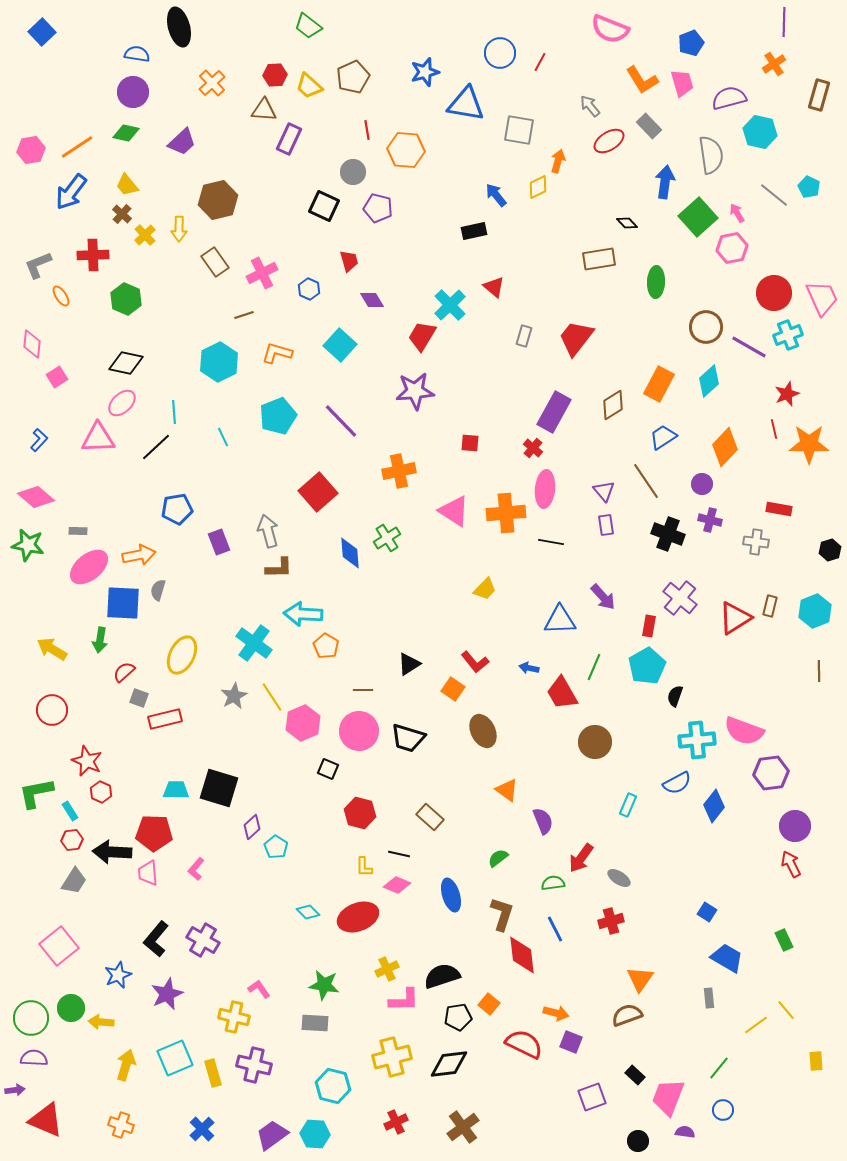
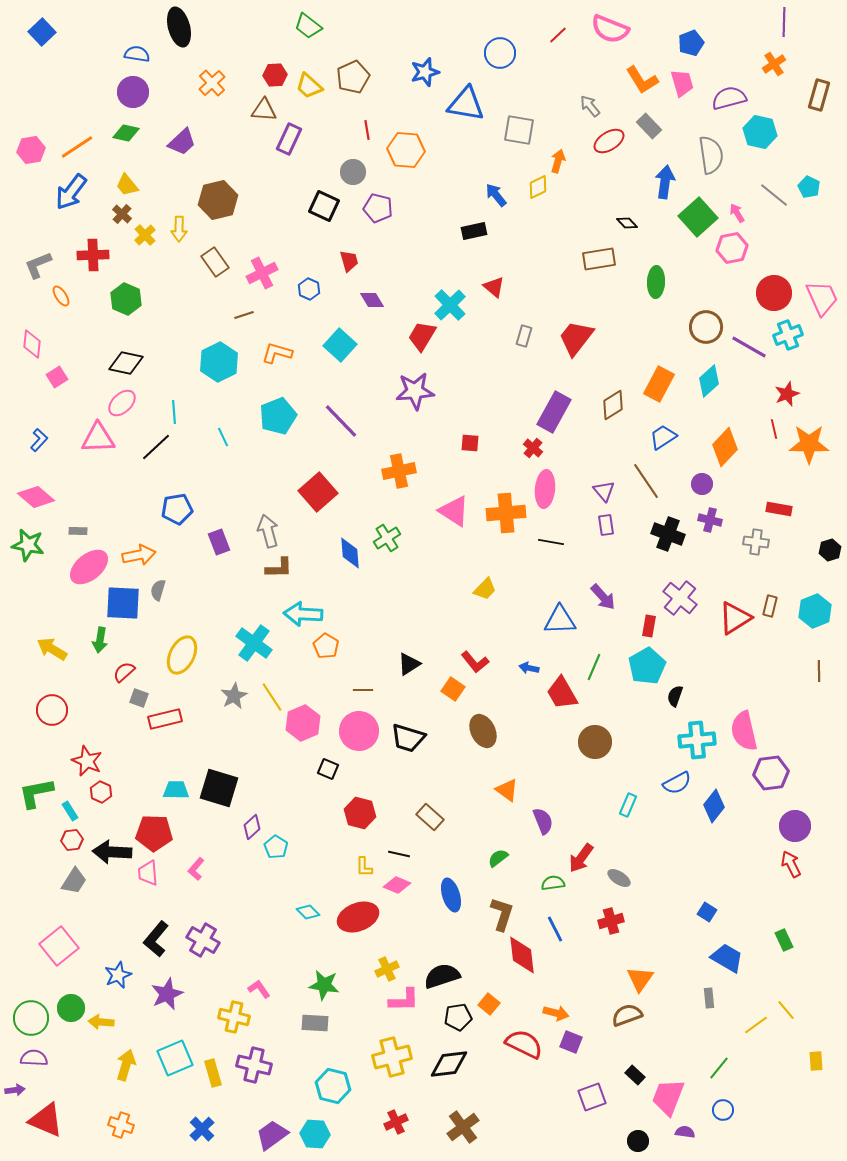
red line at (540, 62): moved 18 px right, 27 px up; rotated 18 degrees clockwise
pink semicircle at (744, 731): rotated 57 degrees clockwise
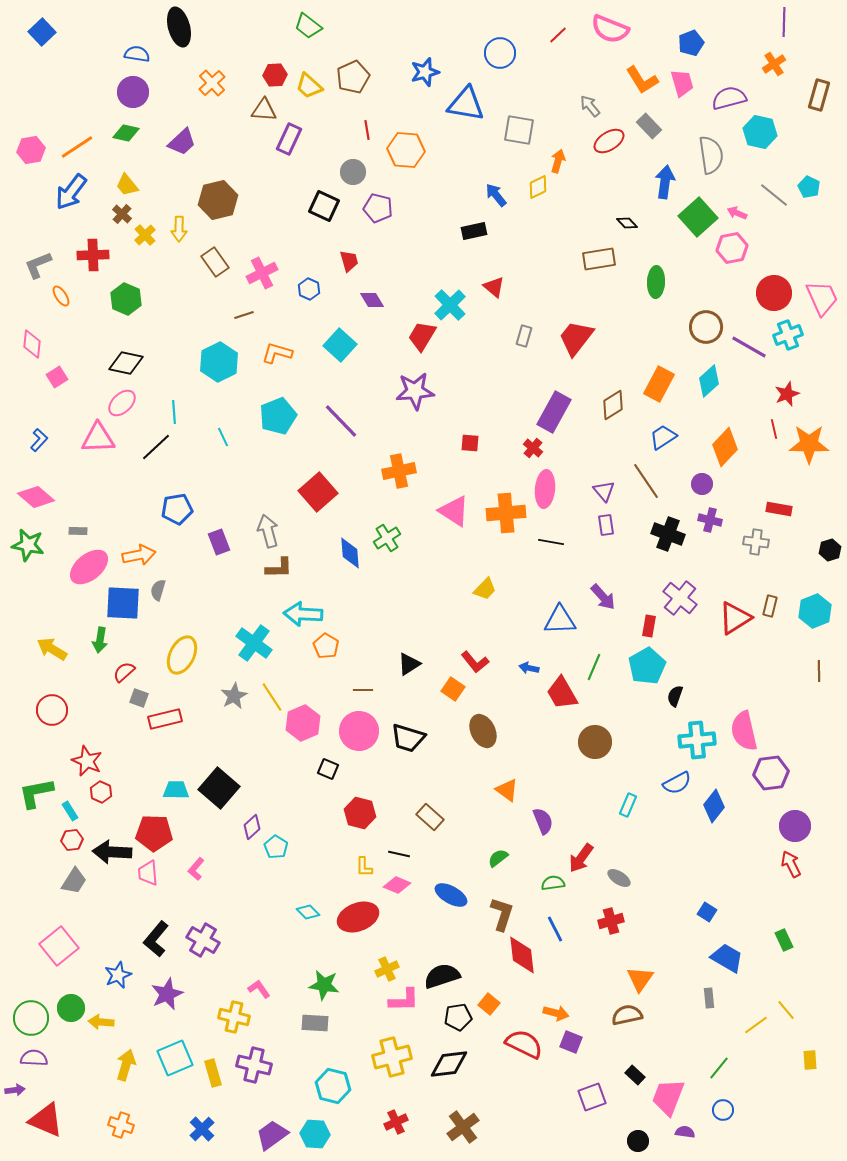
pink arrow at (737, 213): rotated 36 degrees counterclockwise
black square at (219, 788): rotated 24 degrees clockwise
blue ellipse at (451, 895): rotated 44 degrees counterclockwise
brown semicircle at (627, 1015): rotated 8 degrees clockwise
yellow rectangle at (816, 1061): moved 6 px left, 1 px up
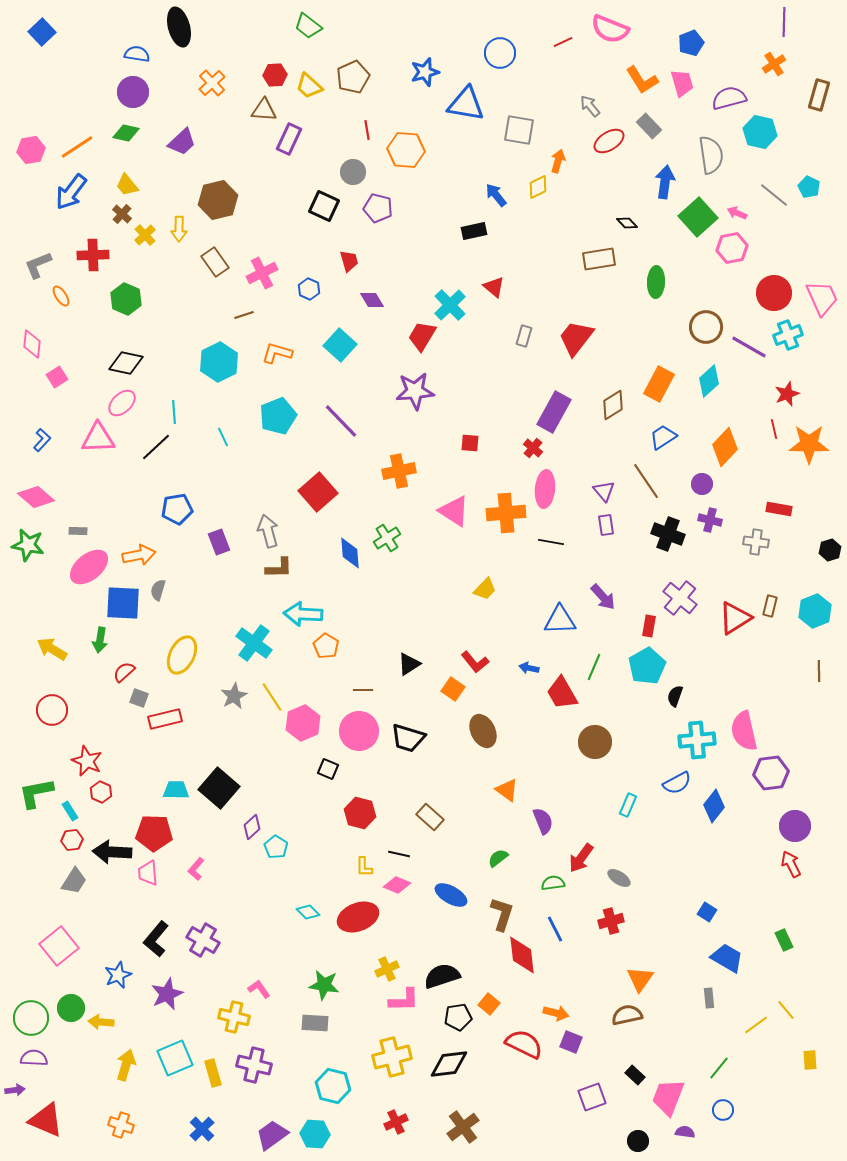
red line at (558, 35): moved 5 px right, 7 px down; rotated 18 degrees clockwise
blue L-shape at (39, 440): moved 3 px right
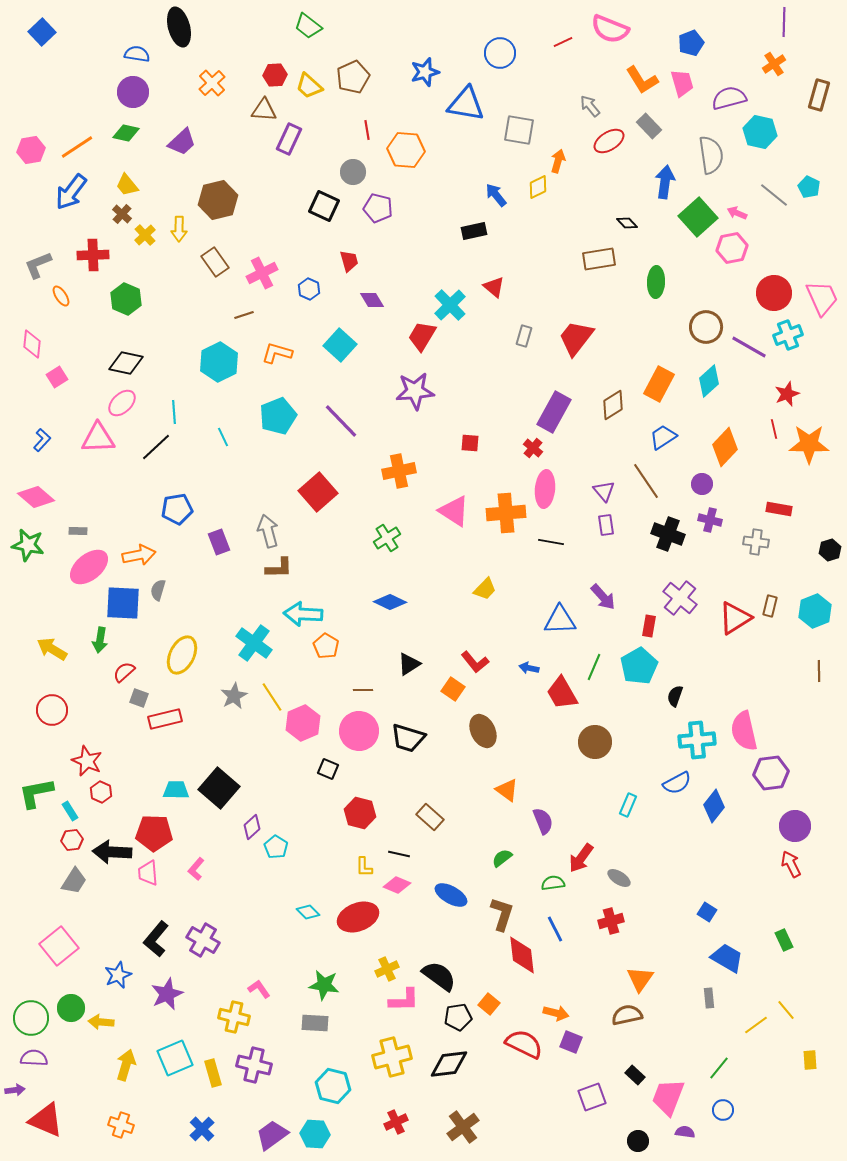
blue diamond at (350, 553): moved 40 px right, 49 px down; rotated 60 degrees counterclockwise
cyan pentagon at (647, 666): moved 8 px left
green semicircle at (498, 858): moved 4 px right
black semicircle at (442, 976): moved 3 px left; rotated 54 degrees clockwise
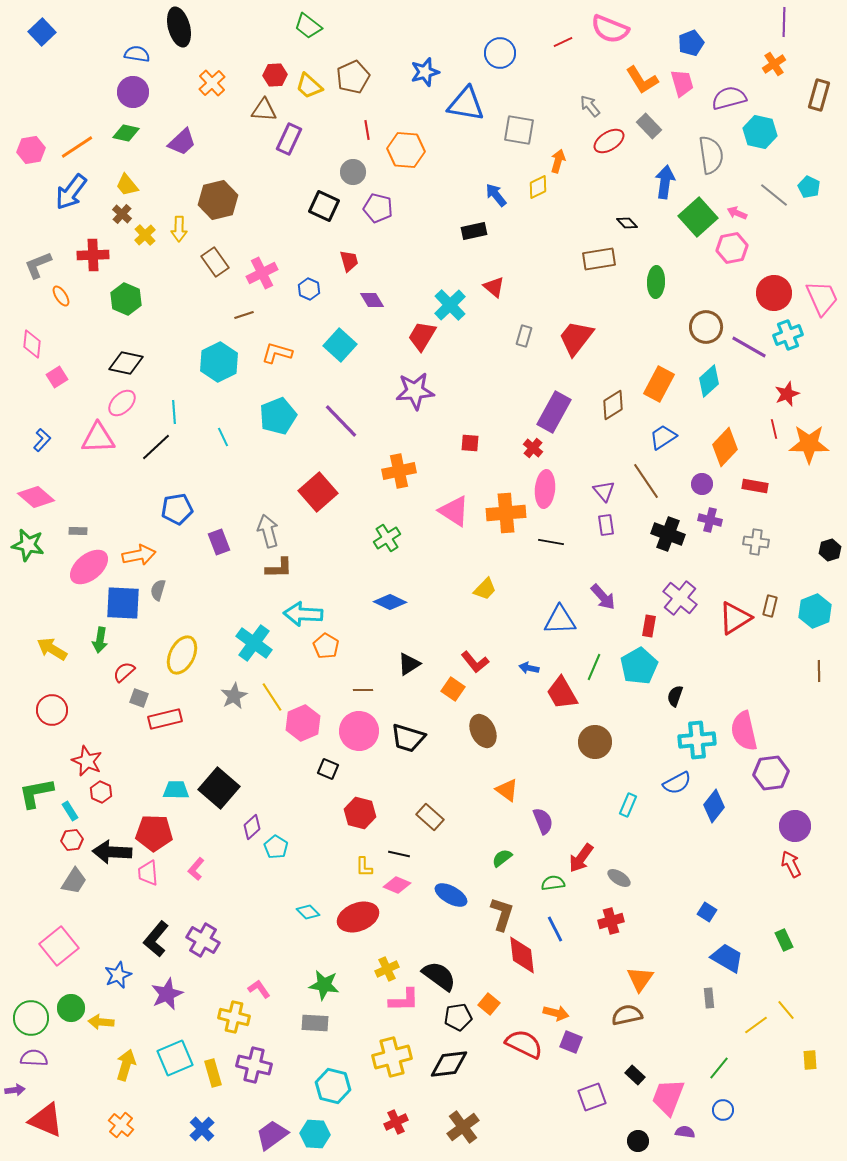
red rectangle at (779, 509): moved 24 px left, 23 px up
orange cross at (121, 1125): rotated 20 degrees clockwise
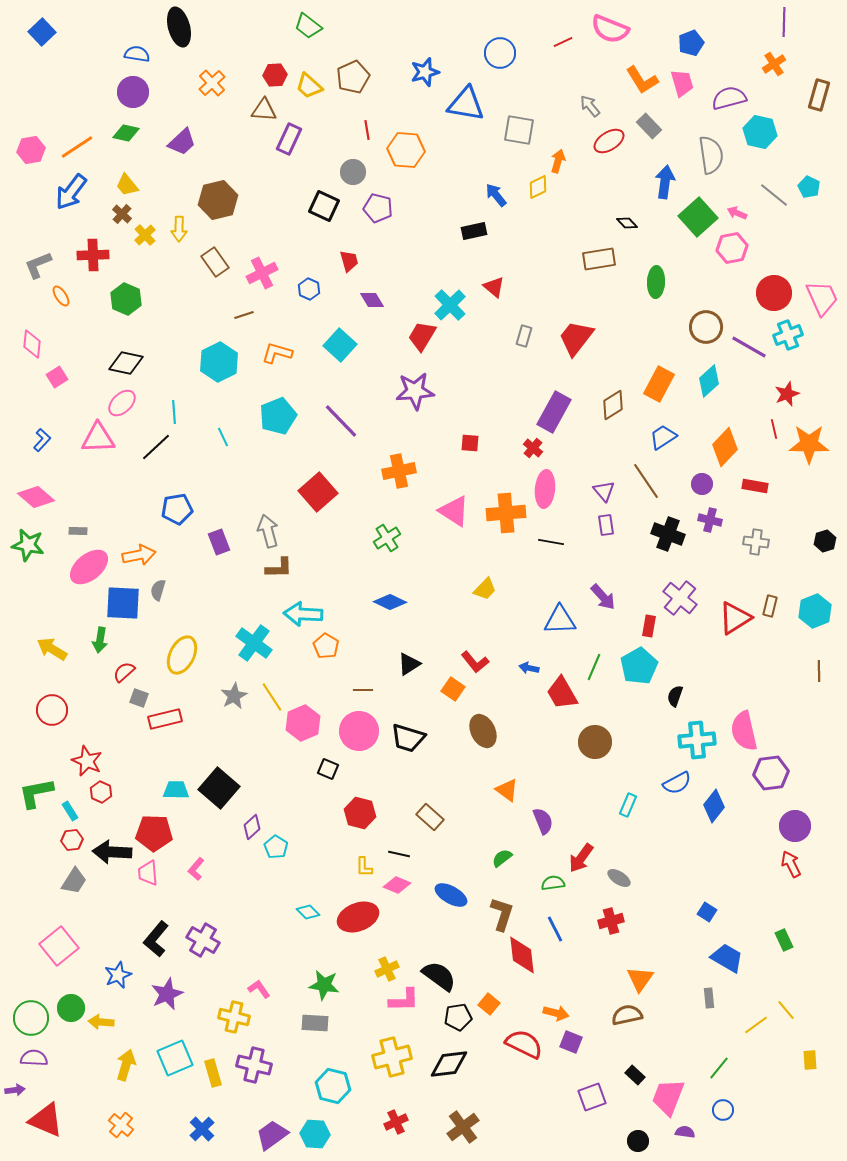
black hexagon at (830, 550): moved 5 px left, 9 px up
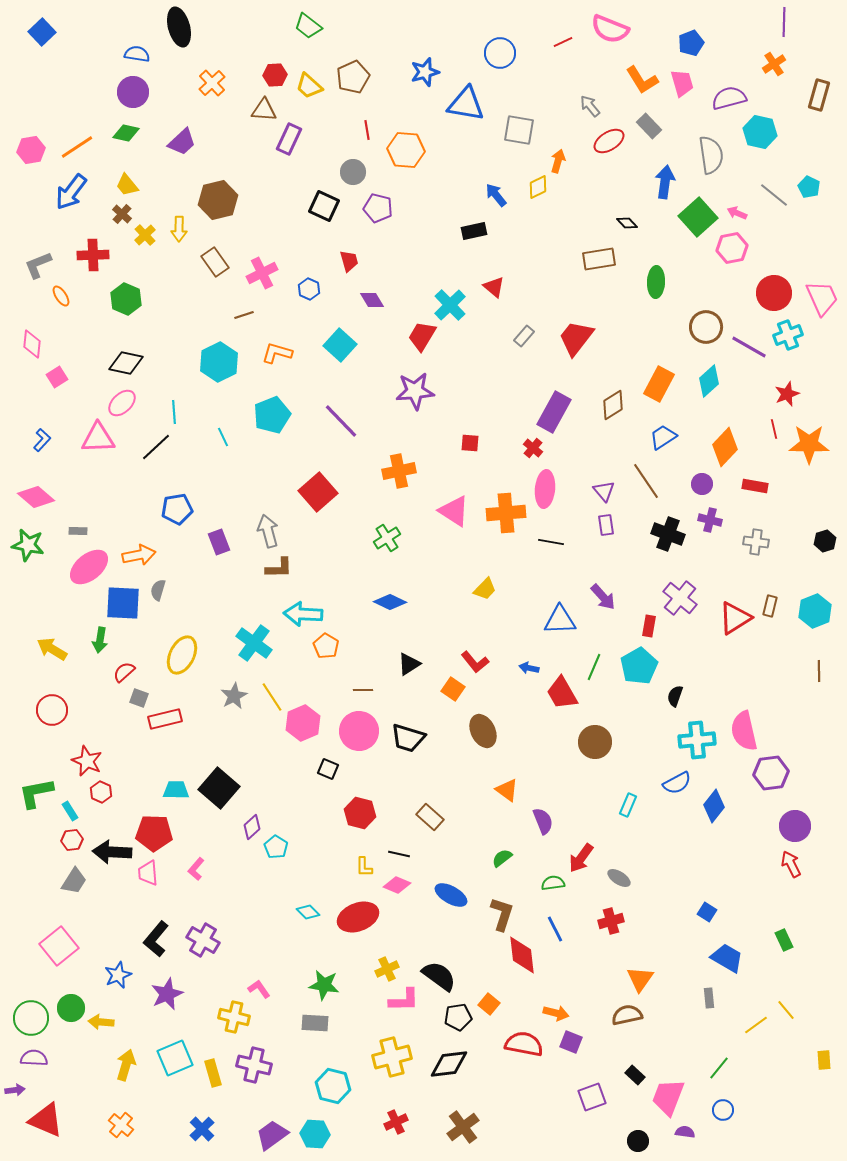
gray rectangle at (524, 336): rotated 25 degrees clockwise
cyan pentagon at (278, 416): moved 6 px left, 1 px up
red semicircle at (524, 1044): rotated 15 degrees counterclockwise
yellow rectangle at (810, 1060): moved 14 px right
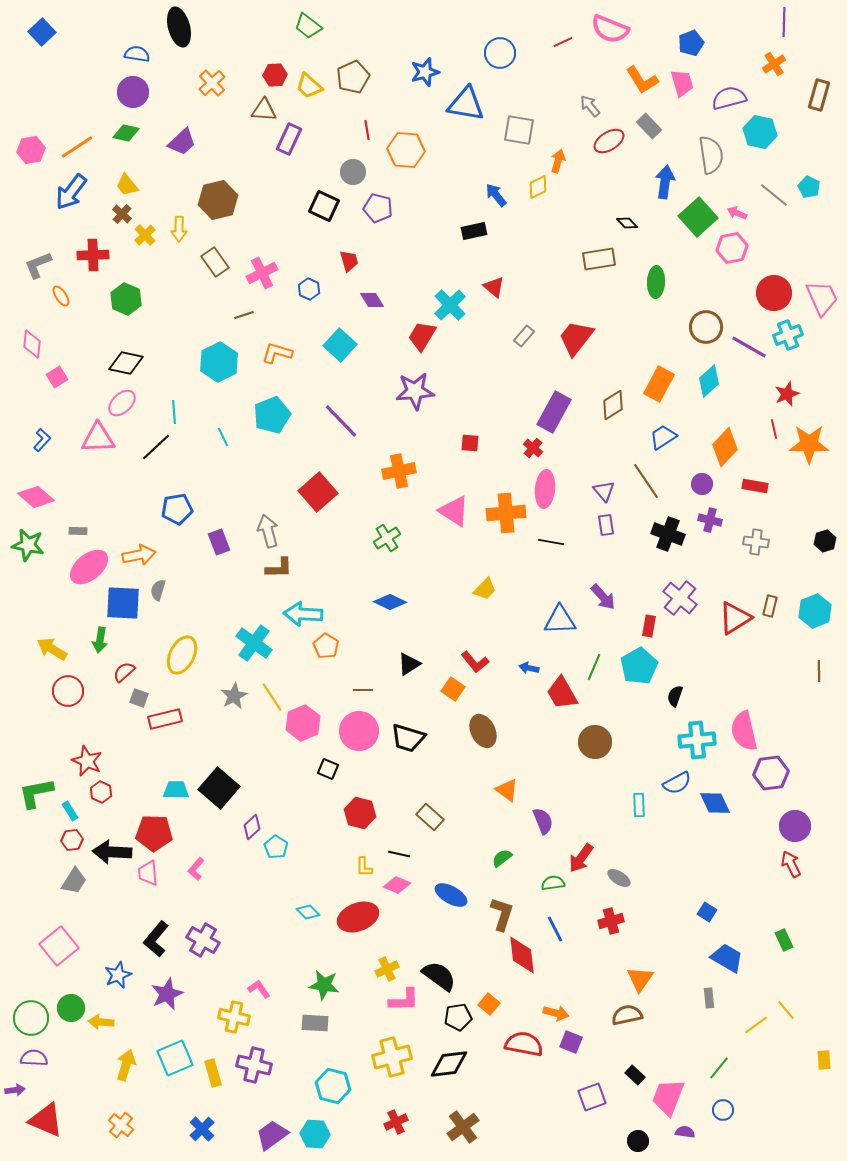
red circle at (52, 710): moved 16 px right, 19 px up
cyan rectangle at (628, 805): moved 11 px right; rotated 25 degrees counterclockwise
blue diamond at (714, 806): moved 1 px right, 3 px up; rotated 64 degrees counterclockwise
